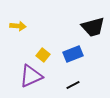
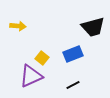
yellow square: moved 1 px left, 3 px down
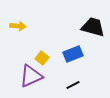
black trapezoid: rotated 150 degrees counterclockwise
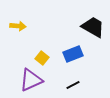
black trapezoid: rotated 15 degrees clockwise
purple triangle: moved 4 px down
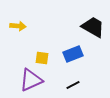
yellow square: rotated 32 degrees counterclockwise
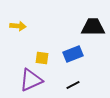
black trapezoid: rotated 30 degrees counterclockwise
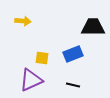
yellow arrow: moved 5 px right, 5 px up
black line: rotated 40 degrees clockwise
